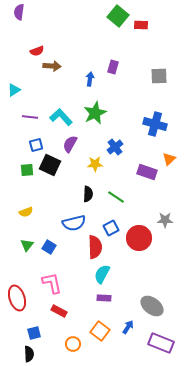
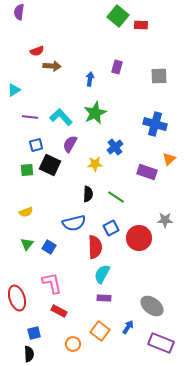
purple rectangle at (113, 67): moved 4 px right
green triangle at (27, 245): moved 1 px up
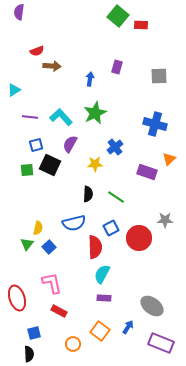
yellow semicircle at (26, 212): moved 12 px right, 16 px down; rotated 56 degrees counterclockwise
blue square at (49, 247): rotated 16 degrees clockwise
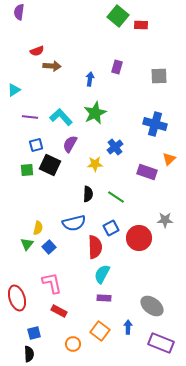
blue arrow at (128, 327): rotated 32 degrees counterclockwise
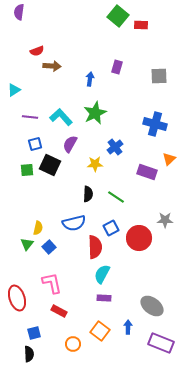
blue square at (36, 145): moved 1 px left, 1 px up
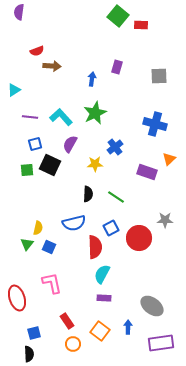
blue arrow at (90, 79): moved 2 px right
blue square at (49, 247): rotated 24 degrees counterclockwise
red rectangle at (59, 311): moved 8 px right, 10 px down; rotated 28 degrees clockwise
purple rectangle at (161, 343): rotated 30 degrees counterclockwise
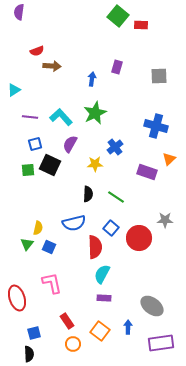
blue cross at (155, 124): moved 1 px right, 2 px down
green square at (27, 170): moved 1 px right
blue square at (111, 228): rotated 21 degrees counterclockwise
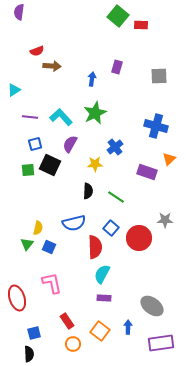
black semicircle at (88, 194): moved 3 px up
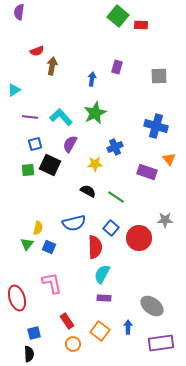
brown arrow at (52, 66): rotated 84 degrees counterclockwise
blue cross at (115, 147): rotated 14 degrees clockwise
orange triangle at (169, 159): rotated 24 degrees counterclockwise
black semicircle at (88, 191): rotated 63 degrees counterclockwise
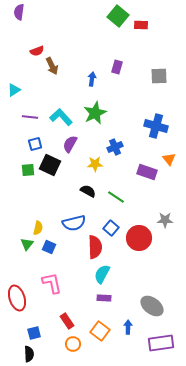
brown arrow at (52, 66): rotated 144 degrees clockwise
